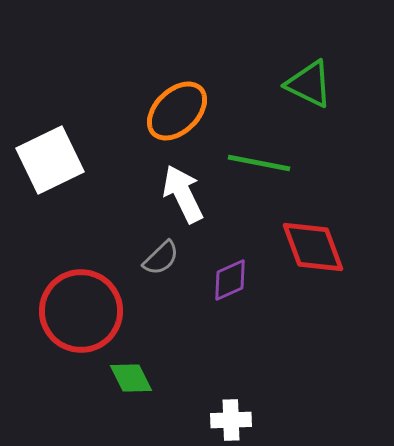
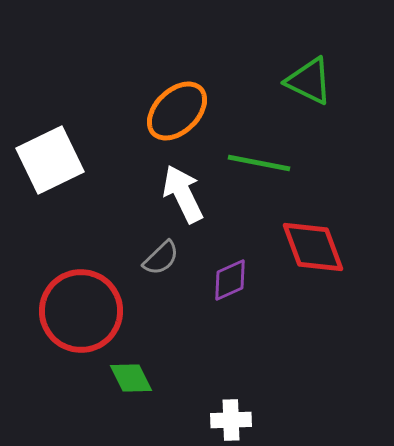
green triangle: moved 3 px up
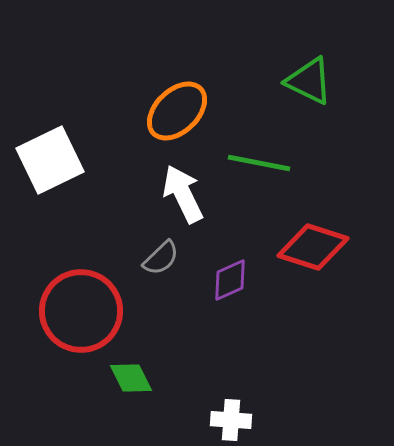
red diamond: rotated 52 degrees counterclockwise
white cross: rotated 6 degrees clockwise
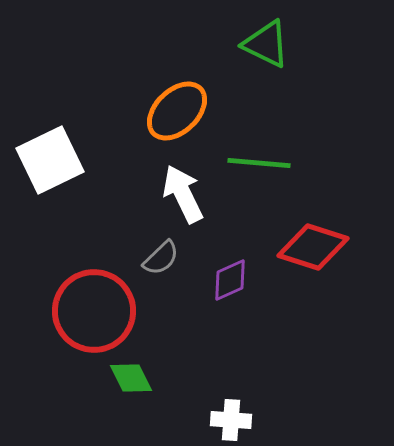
green triangle: moved 43 px left, 37 px up
green line: rotated 6 degrees counterclockwise
red circle: moved 13 px right
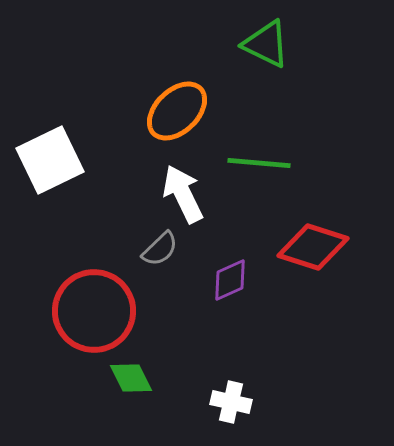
gray semicircle: moved 1 px left, 9 px up
white cross: moved 18 px up; rotated 9 degrees clockwise
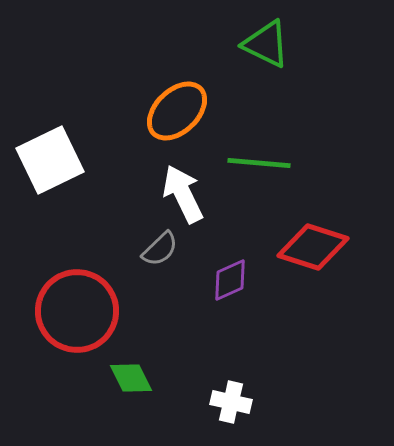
red circle: moved 17 px left
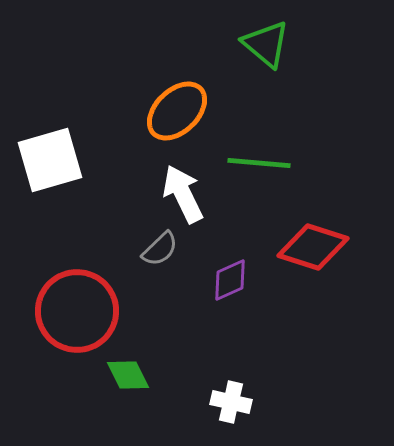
green triangle: rotated 14 degrees clockwise
white square: rotated 10 degrees clockwise
green diamond: moved 3 px left, 3 px up
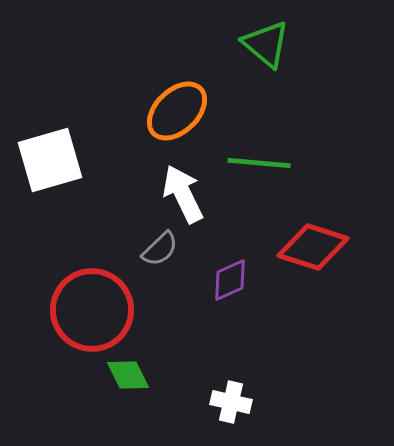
red circle: moved 15 px right, 1 px up
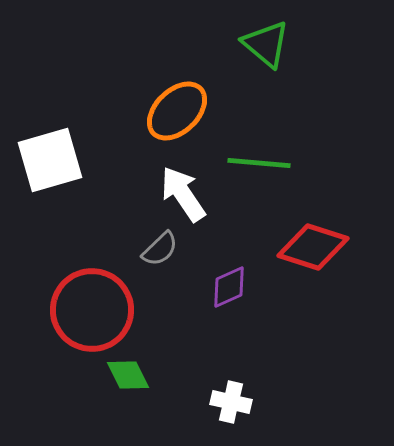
white arrow: rotated 8 degrees counterclockwise
purple diamond: moved 1 px left, 7 px down
